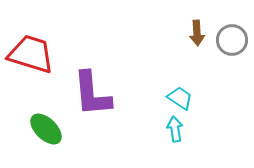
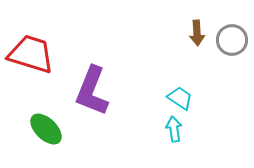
purple L-shape: moved 3 px up; rotated 27 degrees clockwise
cyan arrow: moved 1 px left
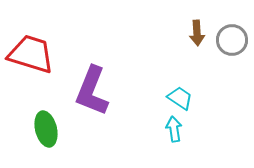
green ellipse: rotated 32 degrees clockwise
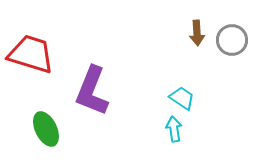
cyan trapezoid: moved 2 px right
green ellipse: rotated 12 degrees counterclockwise
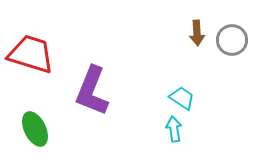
green ellipse: moved 11 px left
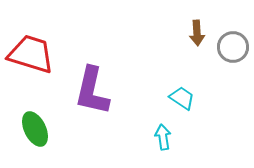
gray circle: moved 1 px right, 7 px down
purple L-shape: rotated 9 degrees counterclockwise
cyan arrow: moved 11 px left, 8 px down
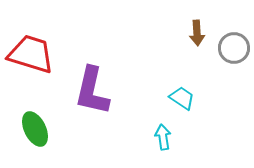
gray circle: moved 1 px right, 1 px down
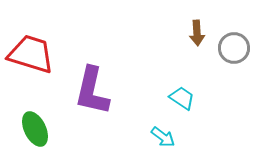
cyan arrow: rotated 135 degrees clockwise
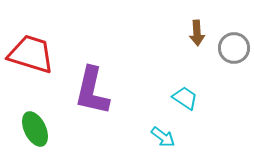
cyan trapezoid: moved 3 px right
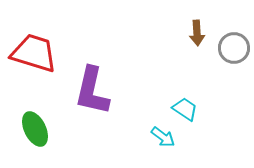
red trapezoid: moved 3 px right, 1 px up
cyan trapezoid: moved 11 px down
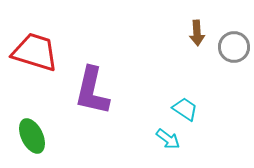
gray circle: moved 1 px up
red trapezoid: moved 1 px right, 1 px up
green ellipse: moved 3 px left, 7 px down
cyan arrow: moved 5 px right, 2 px down
